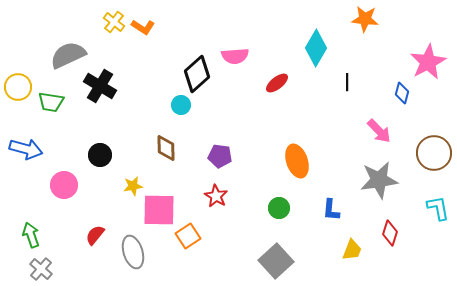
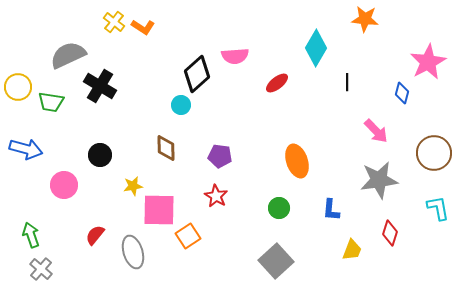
pink arrow: moved 3 px left
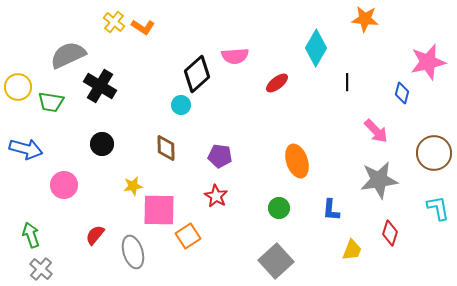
pink star: rotated 15 degrees clockwise
black circle: moved 2 px right, 11 px up
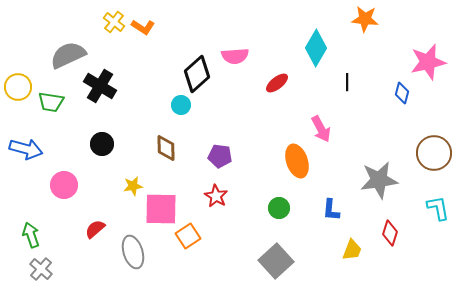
pink arrow: moved 55 px left, 2 px up; rotated 16 degrees clockwise
pink square: moved 2 px right, 1 px up
red semicircle: moved 6 px up; rotated 10 degrees clockwise
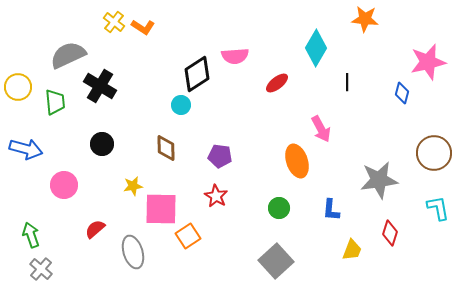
black diamond: rotated 9 degrees clockwise
green trapezoid: moved 4 px right; rotated 104 degrees counterclockwise
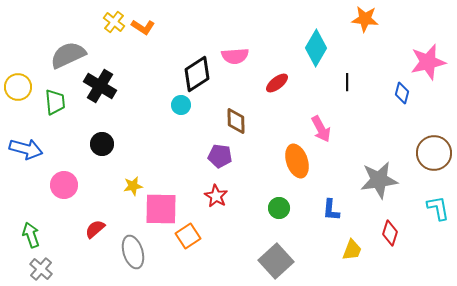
brown diamond: moved 70 px right, 27 px up
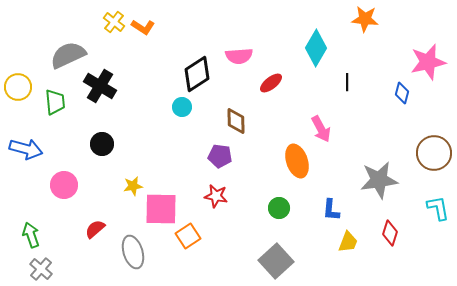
pink semicircle: moved 4 px right
red ellipse: moved 6 px left
cyan circle: moved 1 px right, 2 px down
red star: rotated 20 degrees counterclockwise
yellow trapezoid: moved 4 px left, 8 px up
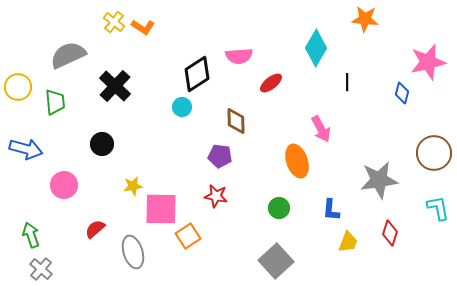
black cross: moved 15 px right; rotated 12 degrees clockwise
